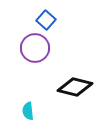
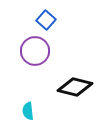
purple circle: moved 3 px down
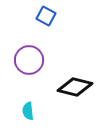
blue square: moved 4 px up; rotated 12 degrees counterclockwise
purple circle: moved 6 px left, 9 px down
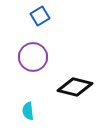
blue square: moved 6 px left; rotated 30 degrees clockwise
purple circle: moved 4 px right, 3 px up
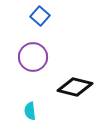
blue square: rotated 18 degrees counterclockwise
cyan semicircle: moved 2 px right
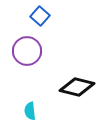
purple circle: moved 6 px left, 6 px up
black diamond: moved 2 px right
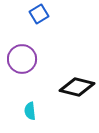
blue square: moved 1 px left, 2 px up; rotated 18 degrees clockwise
purple circle: moved 5 px left, 8 px down
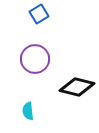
purple circle: moved 13 px right
cyan semicircle: moved 2 px left
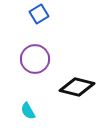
cyan semicircle: rotated 24 degrees counterclockwise
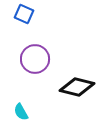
blue square: moved 15 px left; rotated 36 degrees counterclockwise
cyan semicircle: moved 7 px left, 1 px down
